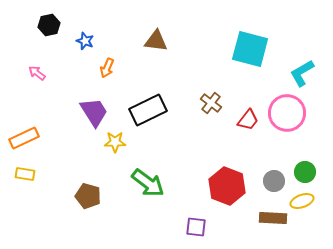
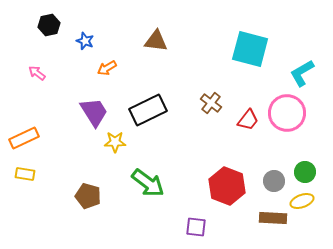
orange arrow: rotated 36 degrees clockwise
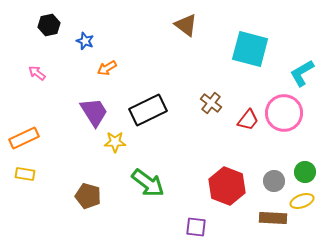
brown triangle: moved 30 px right, 16 px up; rotated 30 degrees clockwise
pink circle: moved 3 px left
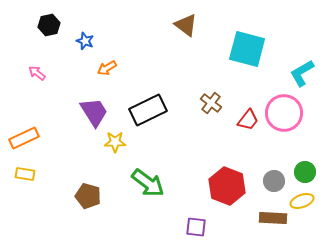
cyan square: moved 3 px left
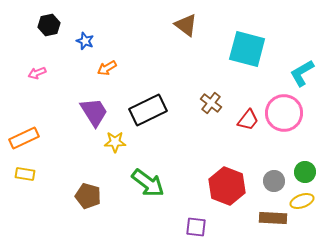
pink arrow: rotated 60 degrees counterclockwise
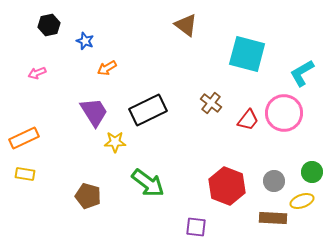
cyan square: moved 5 px down
green circle: moved 7 px right
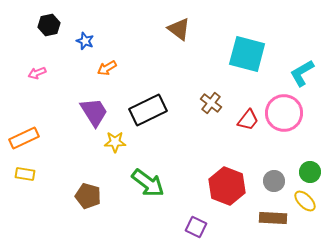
brown triangle: moved 7 px left, 4 px down
green circle: moved 2 px left
yellow ellipse: moved 3 px right; rotated 65 degrees clockwise
purple square: rotated 20 degrees clockwise
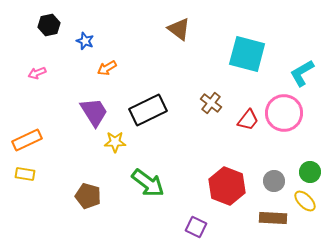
orange rectangle: moved 3 px right, 2 px down
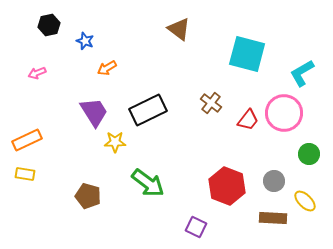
green circle: moved 1 px left, 18 px up
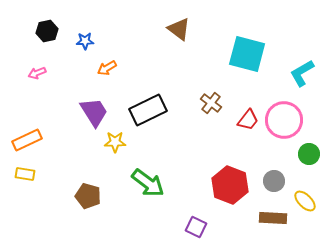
black hexagon: moved 2 px left, 6 px down
blue star: rotated 24 degrees counterclockwise
pink circle: moved 7 px down
red hexagon: moved 3 px right, 1 px up
